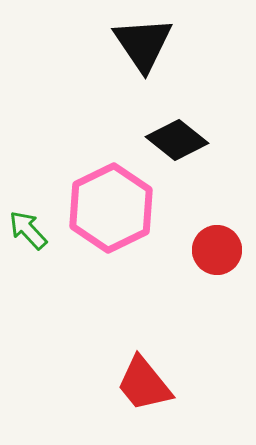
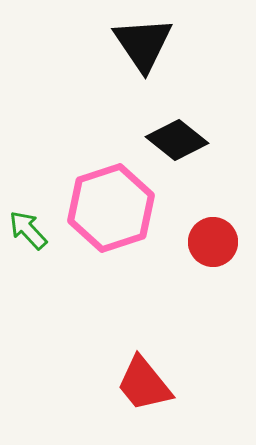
pink hexagon: rotated 8 degrees clockwise
red circle: moved 4 px left, 8 px up
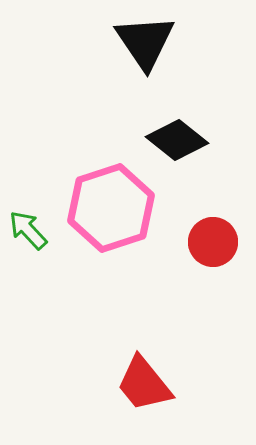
black triangle: moved 2 px right, 2 px up
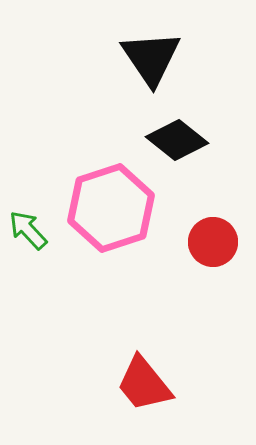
black triangle: moved 6 px right, 16 px down
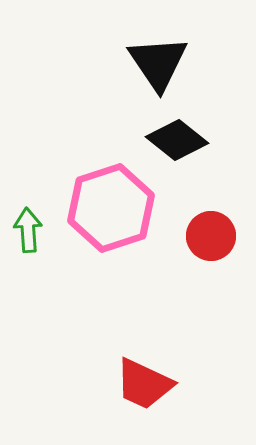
black triangle: moved 7 px right, 5 px down
green arrow: rotated 39 degrees clockwise
red circle: moved 2 px left, 6 px up
red trapezoid: rotated 26 degrees counterclockwise
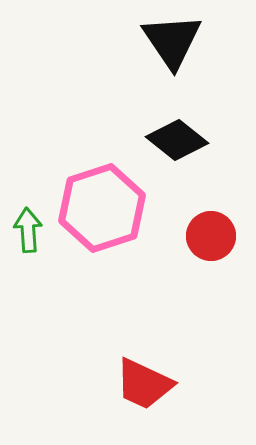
black triangle: moved 14 px right, 22 px up
pink hexagon: moved 9 px left
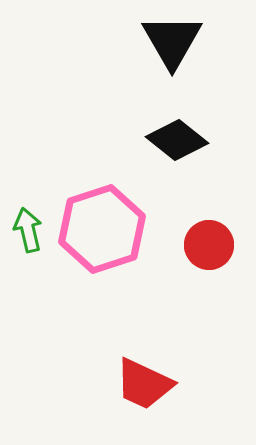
black triangle: rotated 4 degrees clockwise
pink hexagon: moved 21 px down
green arrow: rotated 9 degrees counterclockwise
red circle: moved 2 px left, 9 px down
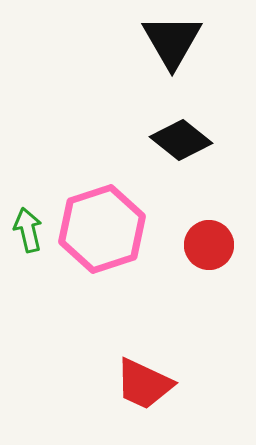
black diamond: moved 4 px right
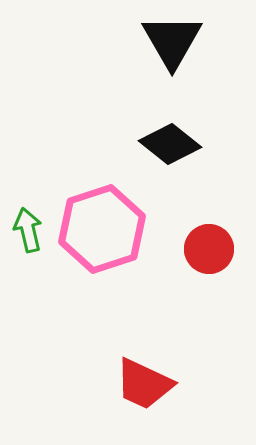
black diamond: moved 11 px left, 4 px down
red circle: moved 4 px down
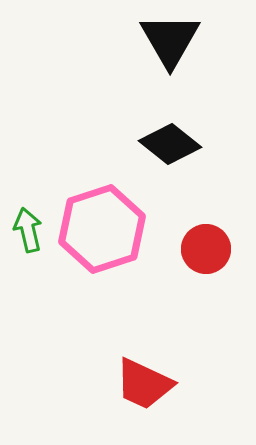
black triangle: moved 2 px left, 1 px up
red circle: moved 3 px left
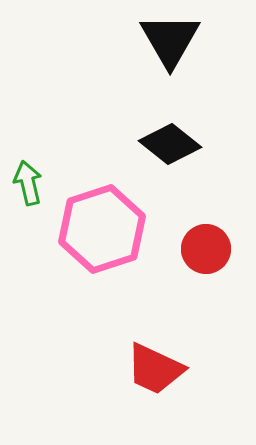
green arrow: moved 47 px up
red trapezoid: moved 11 px right, 15 px up
